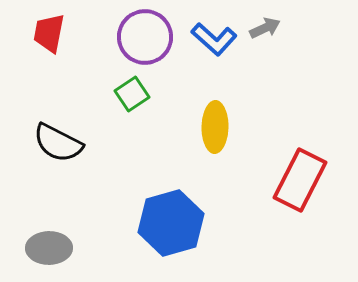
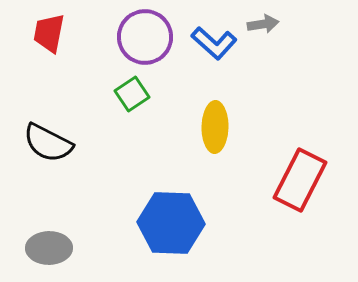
gray arrow: moved 2 px left, 4 px up; rotated 16 degrees clockwise
blue L-shape: moved 4 px down
black semicircle: moved 10 px left
blue hexagon: rotated 18 degrees clockwise
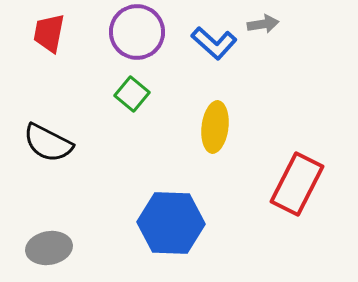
purple circle: moved 8 px left, 5 px up
green square: rotated 16 degrees counterclockwise
yellow ellipse: rotated 6 degrees clockwise
red rectangle: moved 3 px left, 4 px down
gray ellipse: rotated 9 degrees counterclockwise
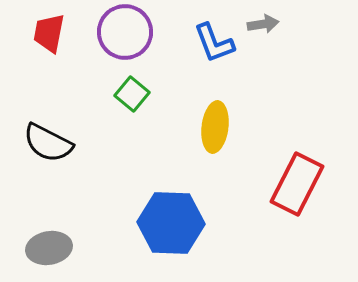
purple circle: moved 12 px left
blue L-shape: rotated 27 degrees clockwise
